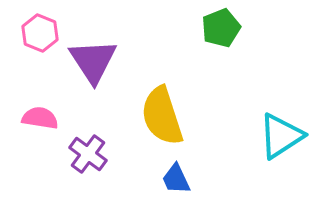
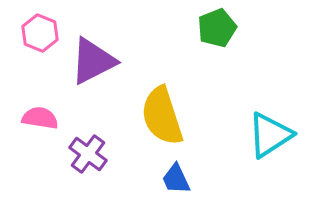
green pentagon: moved 4 px left
purple triangle: rotated 36 degrees clockwise
cyan triangle: moved 11 px left, 1 px up
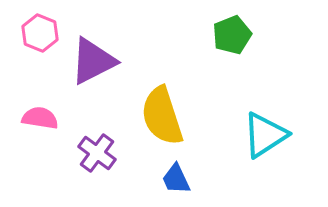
green pentagon: moved 15 px right, 7 px down
cyan triangle: moved 5 px left
purple cross: moved 9 px right, 1 px up
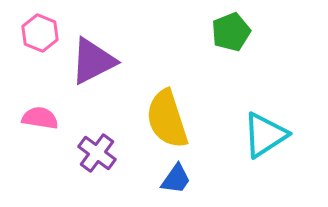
green pentagon: moved 1 px left, 3 px up
yellow semicircle: moved 5 px right, 3 px down
blue trapezoid: rotated 120 degrees counterclockwise
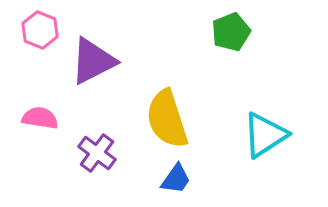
pink hexagon: moved 3 px up
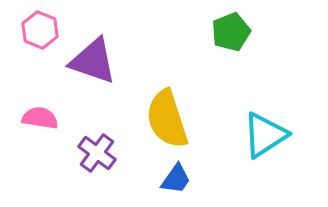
purple triangle: rotated 46 degrees clockwise
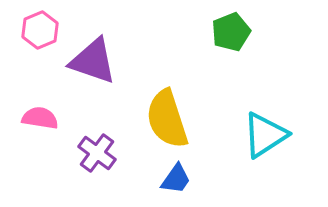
pink hexagon: rotated 15 degrees clockwise
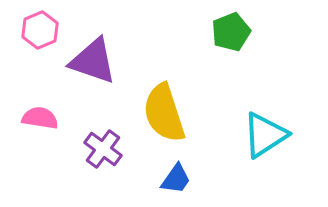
yellow semicircle: moved 3 px left, 6 px up
purple cross: moved 6 px right, 4 px up
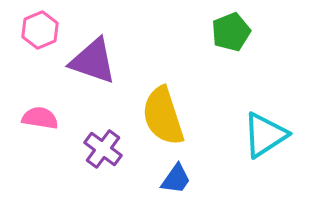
yellow semicircle: moved 1 px left, 3 px down
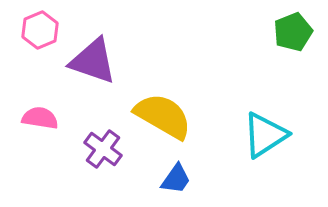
green pentagon: moved 62 px right
yellow semicircle: rotated 138 degrees clockwise
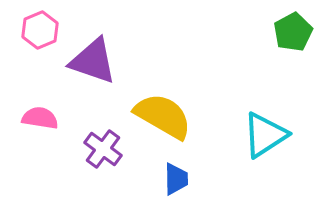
green pentagon: rotated 6 degrees counterclockwise
blue trapezoid: rotated 36 degrees counterclockwise
